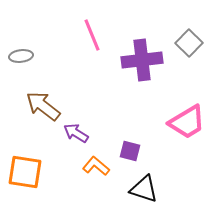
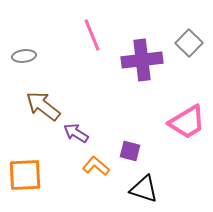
gray ellipse: moved 3 px right
orange square: moved 3 px down; rotated 12 degrees counterclockwise
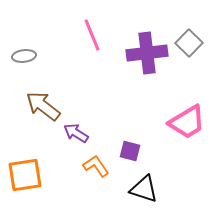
purple cross: moved 5 px right, 7 px up
orange L-shape: rotated 16 degrees clockwise
orange square: rotated 6 degrees counterclockwise
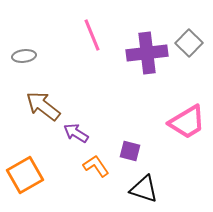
orange square: rotated 21 degrees counterclockwise
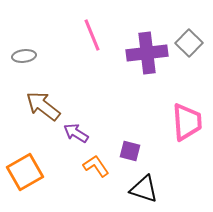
pink trapezoid: rotated 63 degrees counterclockwise
orange square: moved 3 px up
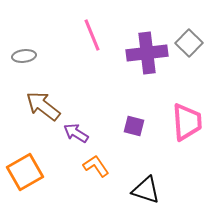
purple square: moved 4 px right, 25 px up
black triangle: moved 2 px right, 1 px down
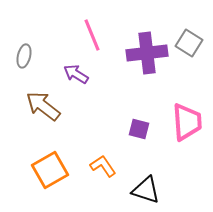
gray square: rotated 12 degrees counterclockwise
gray ellipse: rotated 70 degrees counterclockwise
purple square: moved 5 px right, 3 px down
purple arrow: moved 59 px up
orange L-shape: moved 7 px right
orange square: moved 25 px right, 2 px up
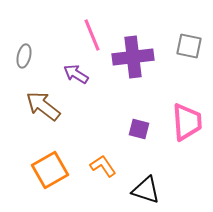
gray square: moved 3 px down; rotated 20 degrees counterclockwise
purple cross: moved 14 px left, 4 px down
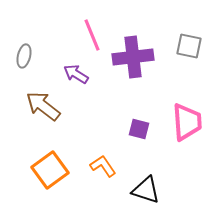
orange square: rotated 6 degrees counterclockwise
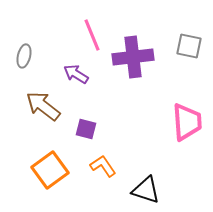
purple square: moved 53 px left
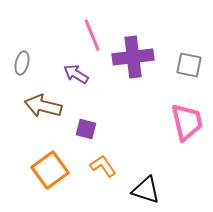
gray square: moved 19 px down
gray ellipse: moved 2 px left, 7 px down
brown arrow: rotated 24 degrees counterclockwise
pink trapezoid: rotated 9 degrees counterclockwise
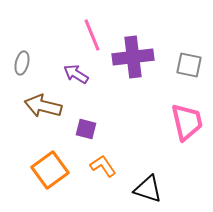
black triangle: moved 2 px right, 1 px up
